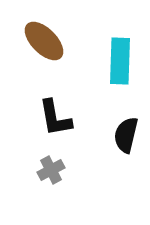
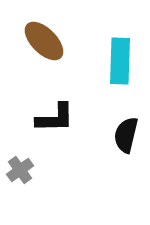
black L-shape: rotated 81 degrees counterclockwise
gray cross: moved 31 px left; rotated 8 degrees counterclockwise
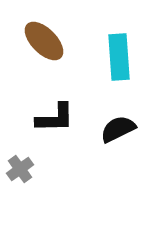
cyan rectangle: moved 1 px left, 4 px up; rotated 6 degrees counterclockwise
black semicircle: moved 8 px left, 6 px up; rotated 51 degrees clockwise
gray cross: moved 1 px up
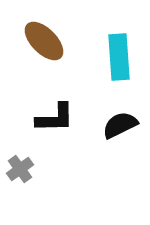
black semicircle: moved 2 px right, 4 px up
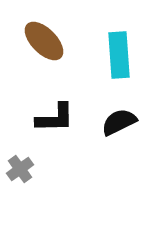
cyan rectangle: moved 2 px up
black semicircle: moved 1 px left, 3 px up
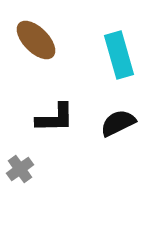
brown ellipse: moved 8 px left, 1 px up
cyan rectangle: rotated 12 degrees counterclockwise
black semicircle: moved 1 px left, 1 px down
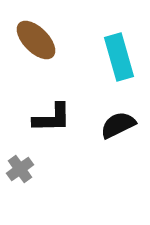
cyan rectangle: moved 2 px down
black L-shape: moved 3 px left
black semicircle: moved 2 px down
